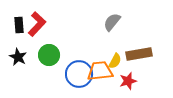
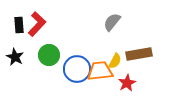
black star: moved 3 px left
blue circle: moved 2 px left, 5 px up
red star: moved 1 px left, 2 px down; rotated 12 degrees counterclockwise
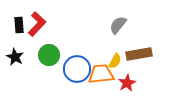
gray semicircle: moved 6 px right, 3 px down
orange trapezoid: moved 1 px right, 3 px down
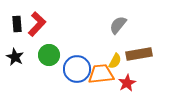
black rectangle: moved 2 px left, 1 px up
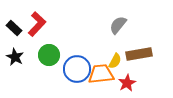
black rectangle: moved 3 px left, 4 px down; rotated 42 degrees counterclockwise
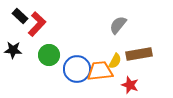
black rectangle: moved 6 px right, 12 px up
black star: moved 2 px left, 7 px up; rotated 24 degrees counterclockwise
orange trapezoid: moved 1 px left, 3 px up
red star: moved 3 px right, 2 px down; rotated 24 degrees counterclockwise
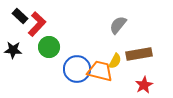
green circle: moved 8 px up
orange trapezoid: rotated 20 degrees clockwise
red star: moved 14 px right; rotated 24 degrees clockwise
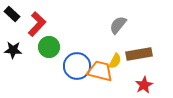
black rectangle: moved 8 px left, 2 px up
blue circle: moved 3 px up
